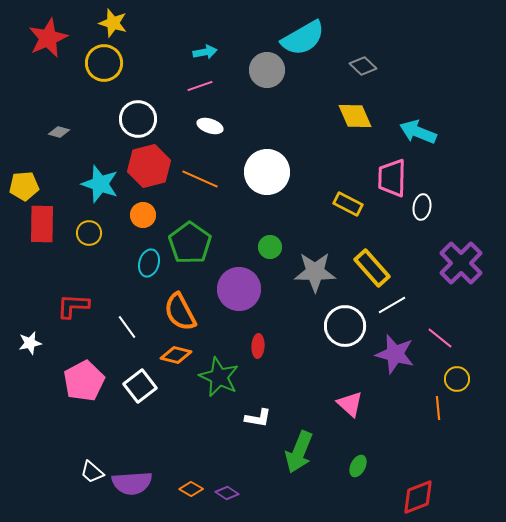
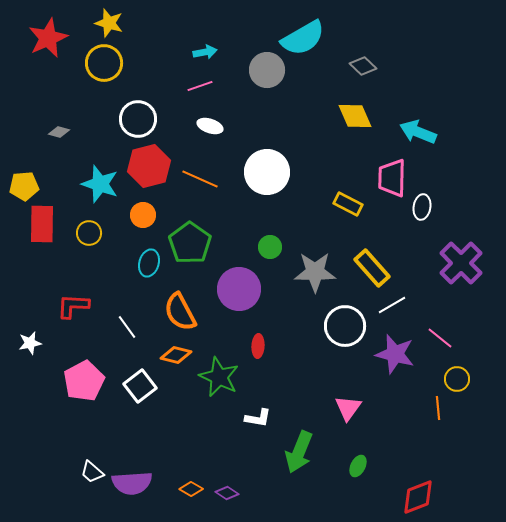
yellow star at (113, 23): moved 4 px left
pink triangle at (350, 404): moved 2 px left, 4 px down; rotated 24 degrees clockwise
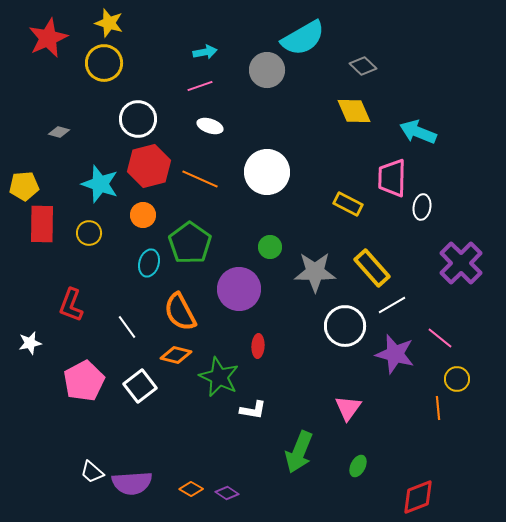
yellow diamond at (355, 116): moved 1 px left, 5 px up
red L-shape at (73, 306): moved 2 px left, 1 px up; rotated 72 degrees counterclockwise
white L-shape at (258, 418): moved 5 px left, 8 px up
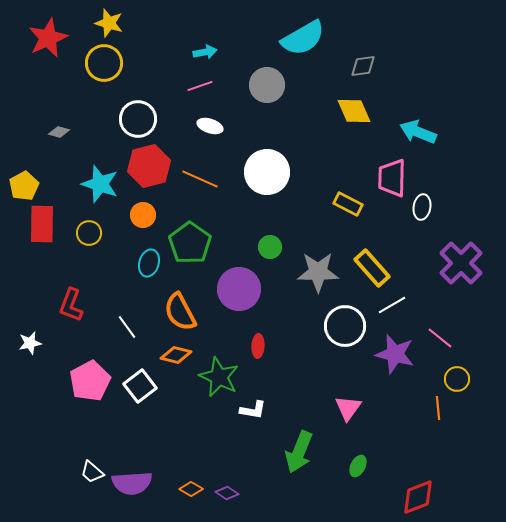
gray diamond at (363, 66): rotated 52 degrees counterclockwise
gray circle at (267, 70): moved 15 px down
yellow pentagon at (24, 186): rotated 24 degrees counterclockwise
gray star at (315, 272): moved 3 px right
pink pentagon at (84, 381): moved 6 px right
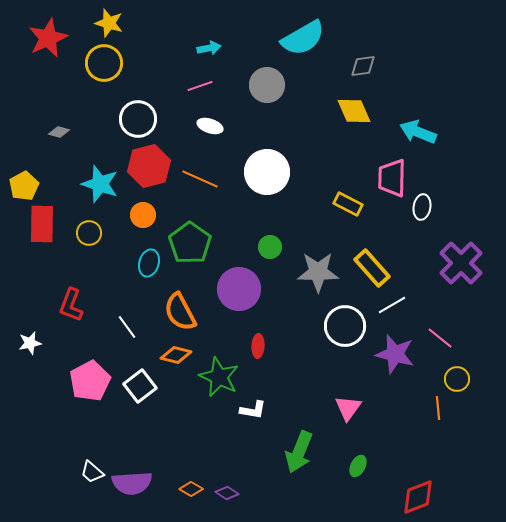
cyan arrow at (205, 52): moved 4 px right, 4 px up
